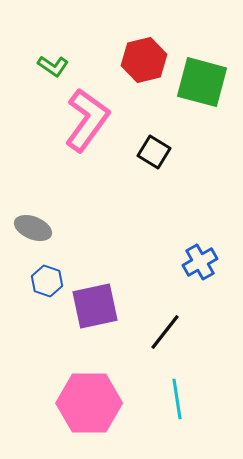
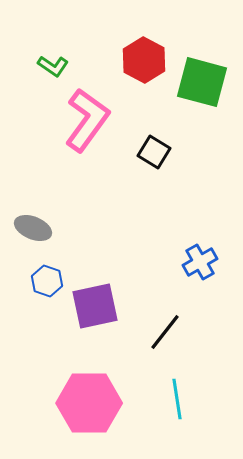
red hexagon: rotated 18 degrees counterclockwise
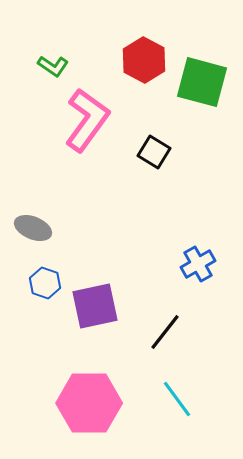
blue cross: moved 2 px left, 2 px down
blue hexagon: moved 2 px left, 2 px down
cyan line: rotated 27 degrees counterclockwise
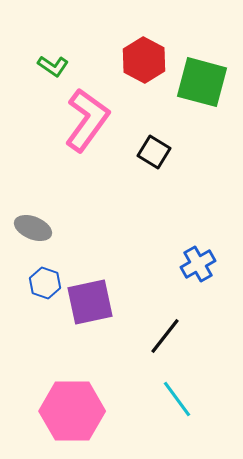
purple square: moved 5 px left, 4 px up
black line: moved 4 px down
pink hexagon: moved 17 px left, 8 px down
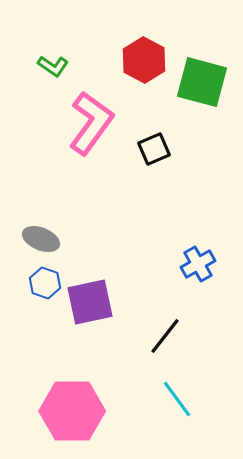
pink L-shape: moved 4 px right, 3 px down
black square: moved 3 px up; rotated 36 degrees clockwise
gray ellipse: moved 8 px right, 11 px down
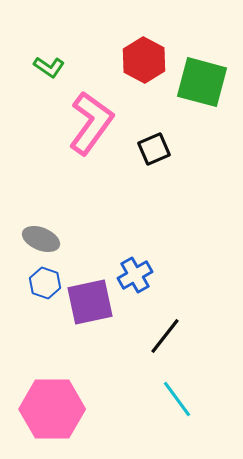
green L-shape: moved 4 px left, 1 px down
blue cross: moved 63 px left, 11 px down
pink hexagon: moved 20 px left, 2 px up
